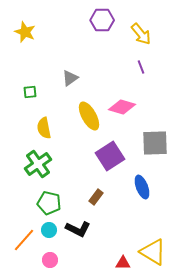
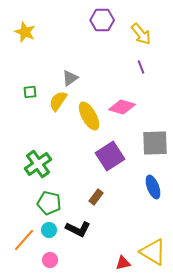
yellow semicircle: moved 14 px right, 27 px up; rotated 45 degrees clockwise
blue ellipse: moved 11 px right
red triangle: rotated 14 degrees counterclockwise
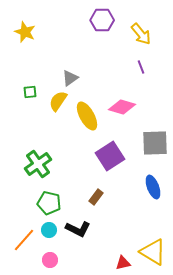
yellow ellipse: moved 2 px left
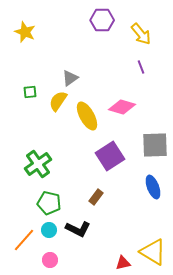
gray square: moved 2 px down
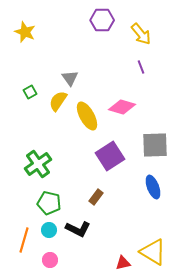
gray triangle: rotated 30 degrees counterclockwise
green square: rotated 24 degrees counterclockwise
orange line: rotated 25 degrees counterclockwise
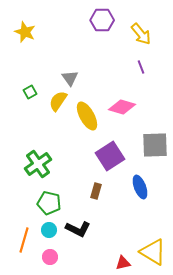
blue ellipse: moved 13 px left
brown rectangle: moved 6 px up; rotated 21 degrees counterclockwise
pink circle: moved 3 px up
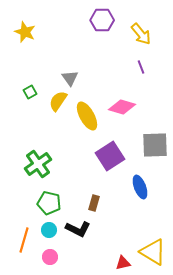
brown rectangle: moved 2 px left, 12 px down
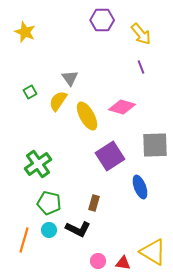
pink circle: moved 48 px right, 4 px down
red triangle: rotated 21 degrees clockwise
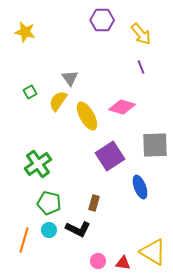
yellow star: rotated 10 degrees counterclockwise
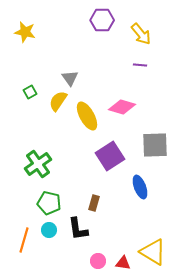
purple line: moved 1 px left, 2 px up; rotated 64 degrees counterclockwise
black L-shape: rotated 55 degrees clockwise
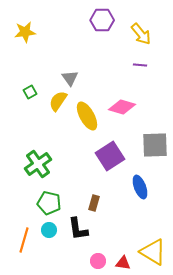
yellow star: rotated 20 degrees counterclockwise
